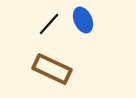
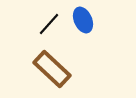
brown rectangle: rotated 18 degrees clockwise
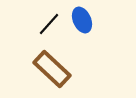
blue ellipse: moved 1 px left
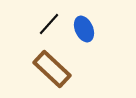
blue ellipse: moved 2 px right, 9 px down
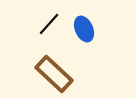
brown rectangle: moved 2 px right, 5 px down
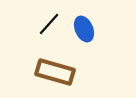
brown rectangle: moved 1 px right, 2 px up; rotated 27 degrees counterclockwise
